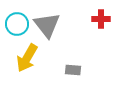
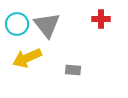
yellow arrow: rotated 36 degrees clockwise
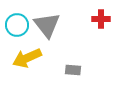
cyan circle: moved 1 px down
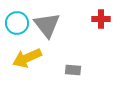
cyan circle: moved 2 px up
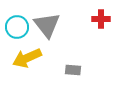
cyan circle: moved 4 px down
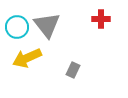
gray rectangle: rotated 70 degrees counterclockwise
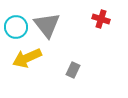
red cross: rotated 18 degrees clockwise
cyan circle: moved 1 px left
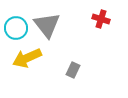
cyan circle: moved 1 px down
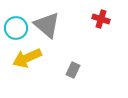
gray triangle: rotated 12 degrees counterclockwise
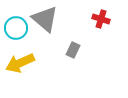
gray triangle: moved 2 px left, 6 px up
yellow arrow: moved 7 px left, 5 px down
gray rectangle: moved 20 px up
